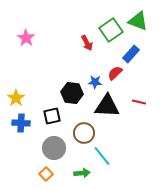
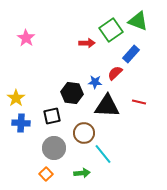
red arrow: rotated 63 degrees counterclockwise
cyan line: moved 1 px right, 2 px up
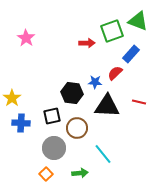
green square: moved 1 px right, 1 px down; rotated 15 degrees clockwise
yellow star: moved 4 px left
brown circle: moved 7 px left, 5 px up
green arrow: moved 2 px left
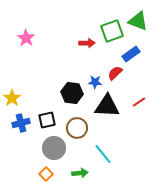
blue rectangle: rotated 12 degrees clockwise
red line: rotated 48 degrees counterclockwise
black square: moved 5 px left, 4 px down
blue cross: rotated 18 degrees counterclockwise
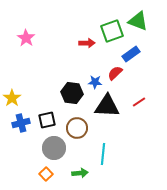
cyan line: rotated 45 degrees clockwise
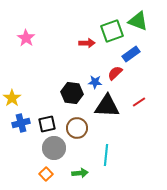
black square: moved 4 px down
cyan line: moved 3 px right, 1 px down
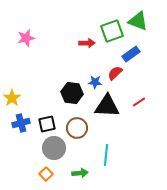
pink star: rotated 24 degrees clockwise
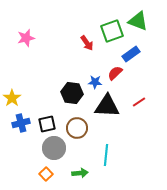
red arrow: rotated 56 degrees clockwise
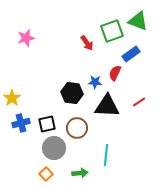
red semicircle: rotated 21 degrees counterclockwise
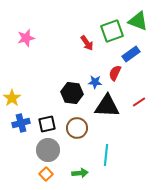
gray circle: moved 6 px left, 2 px down
